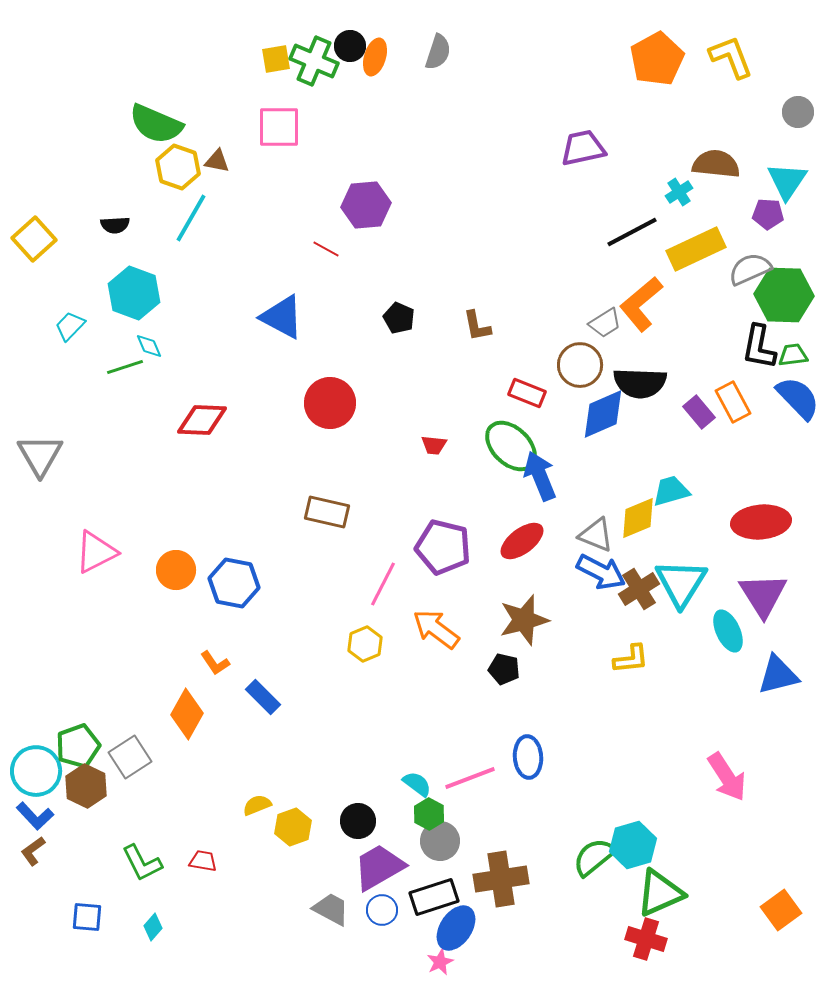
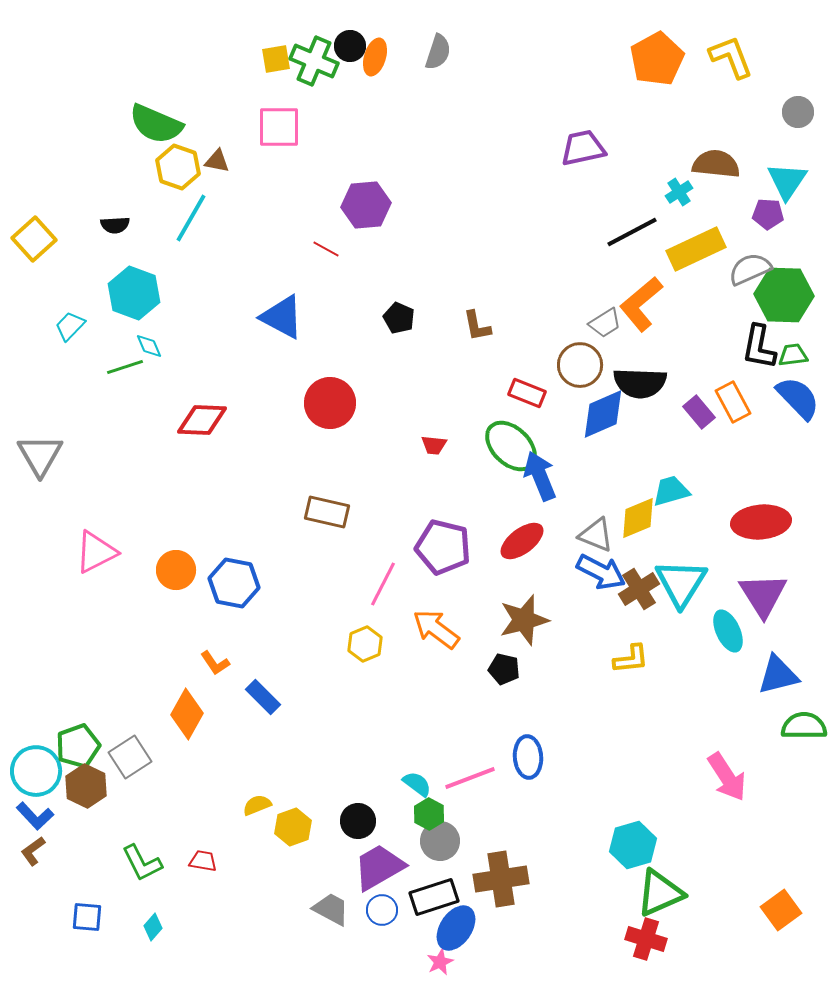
green semicircle at (594, 857): moved 210 px right, 131 px up; rotated 39 degrees clockwise
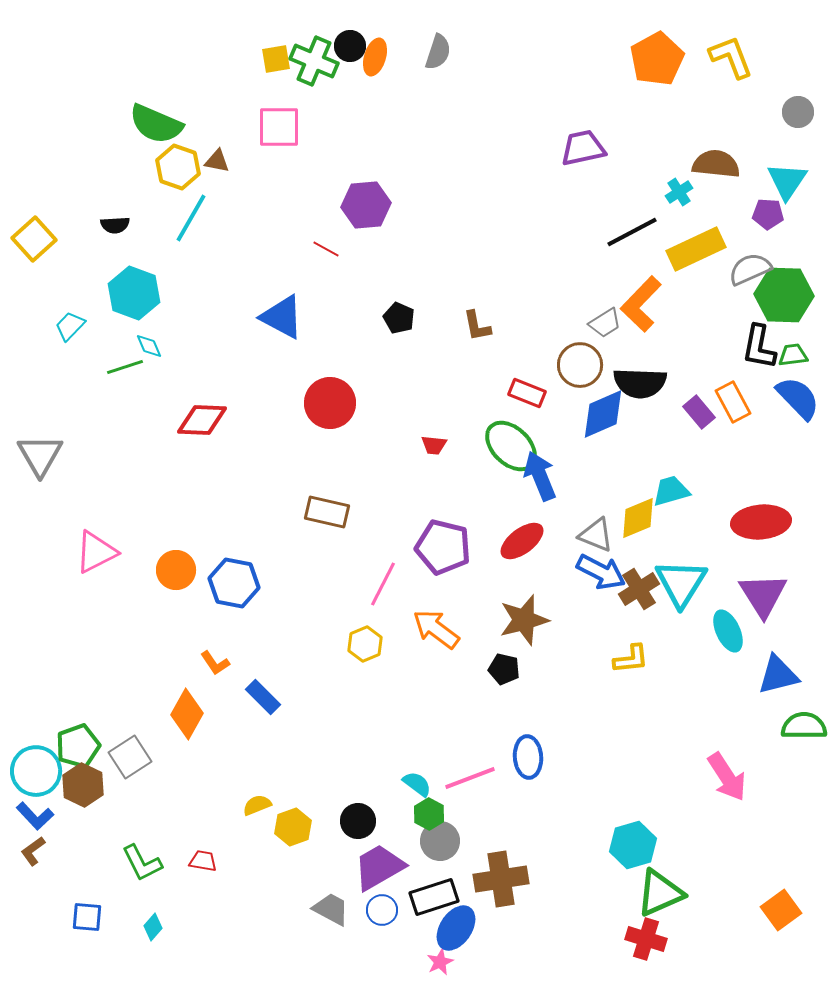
orange L-shape at (641, 304): rotated 6 degrees counterclockwise
brown hexagon at (86, 786): moved 3 px left, 1 px up
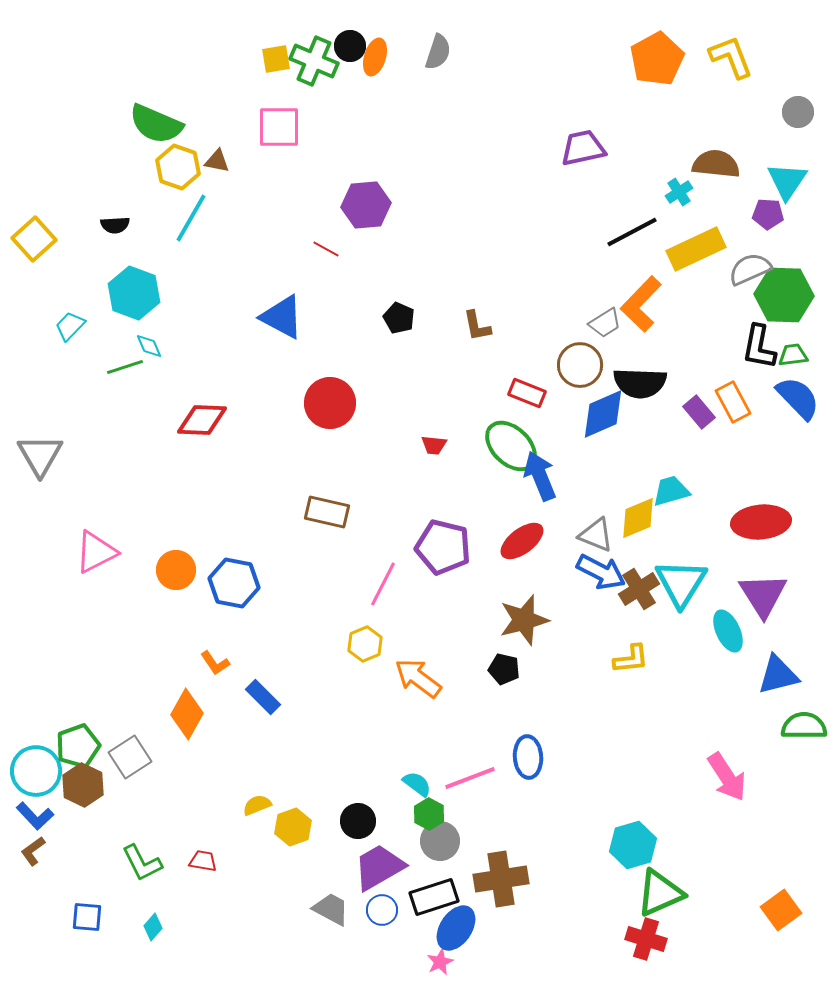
orange arrow at (436, 629): moved 18 px left, 49 px down
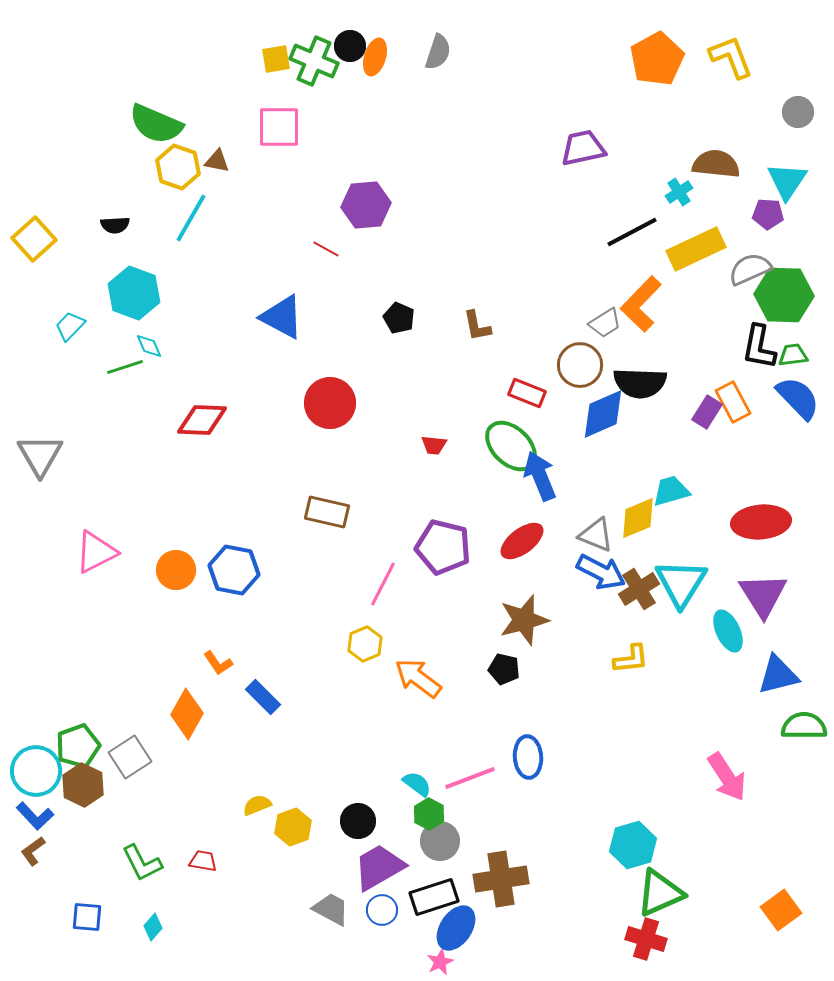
purple rectangle at (699, 412): moved 8 px right; rotated 72 degrees clockwise
blue hexagon at (234, 583): moved 13 px up
orange L-shape at (215, 663): moved 3 px right
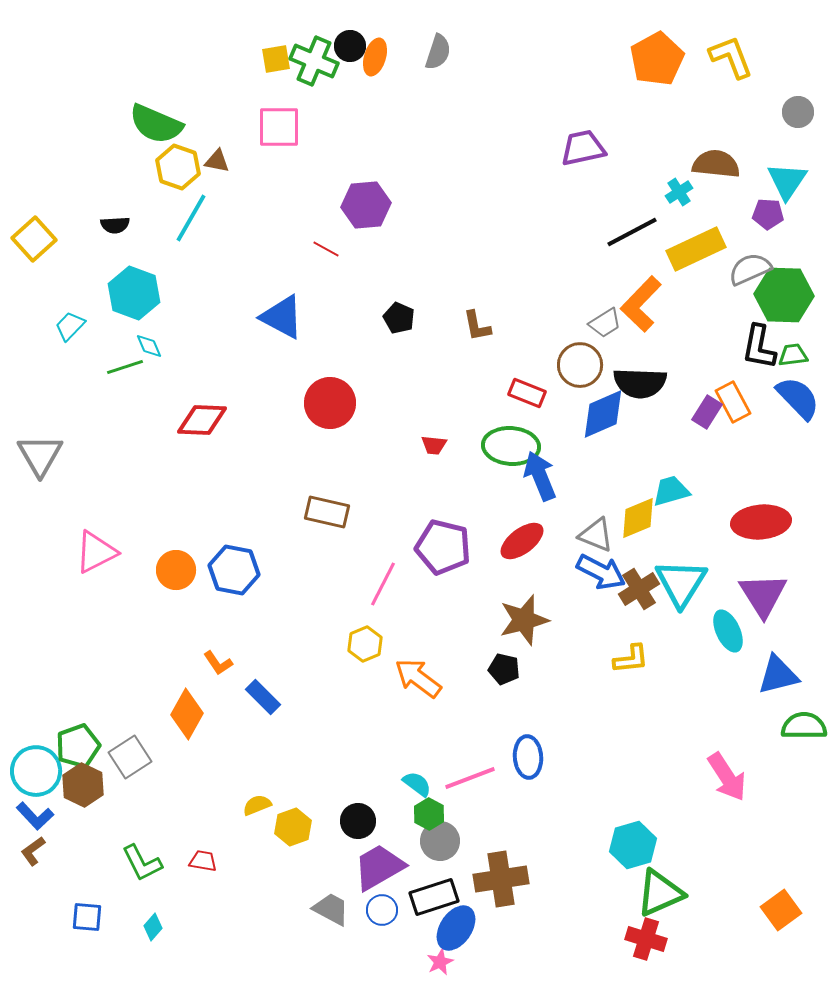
green ellipse at (511, 446): rotated 40 degrees counterclockwise
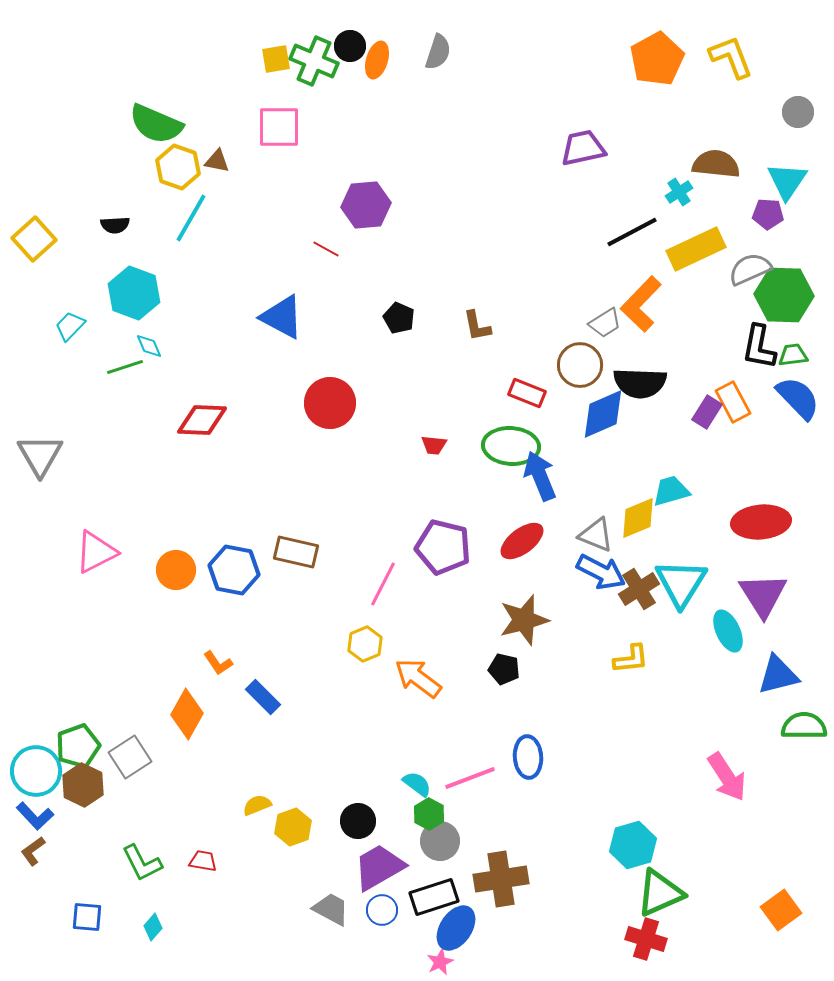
orange ellipse at (375, 57): moved 2 px right, 3 px down
brown rectangle at (327, 512): moved 31 px left, 40 px down
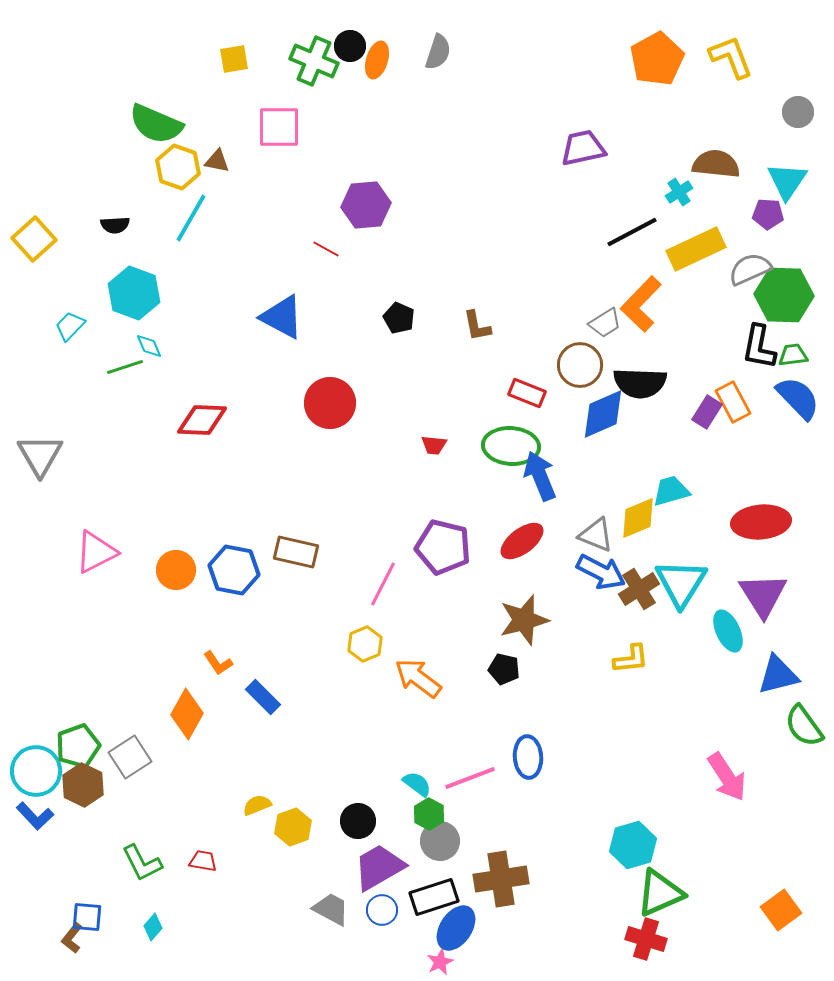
yellow square at (276, 59): moved 42 px left
green semicircle at (804, 726): rotated 126 degrees counterclockwise
brown L-shape at (33, 851): moved 39 px right, 87 px down; rotated 16 degrees counterclockwise
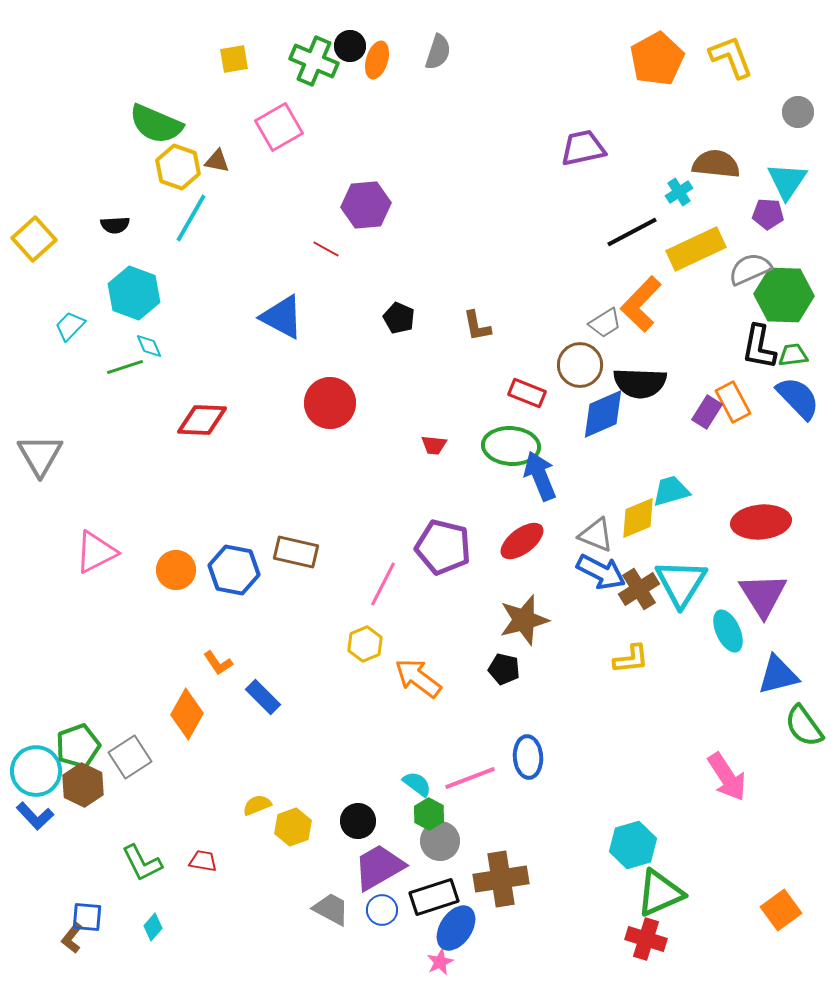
pink square at (279, 127): rotated 30 degrees counterclockwise
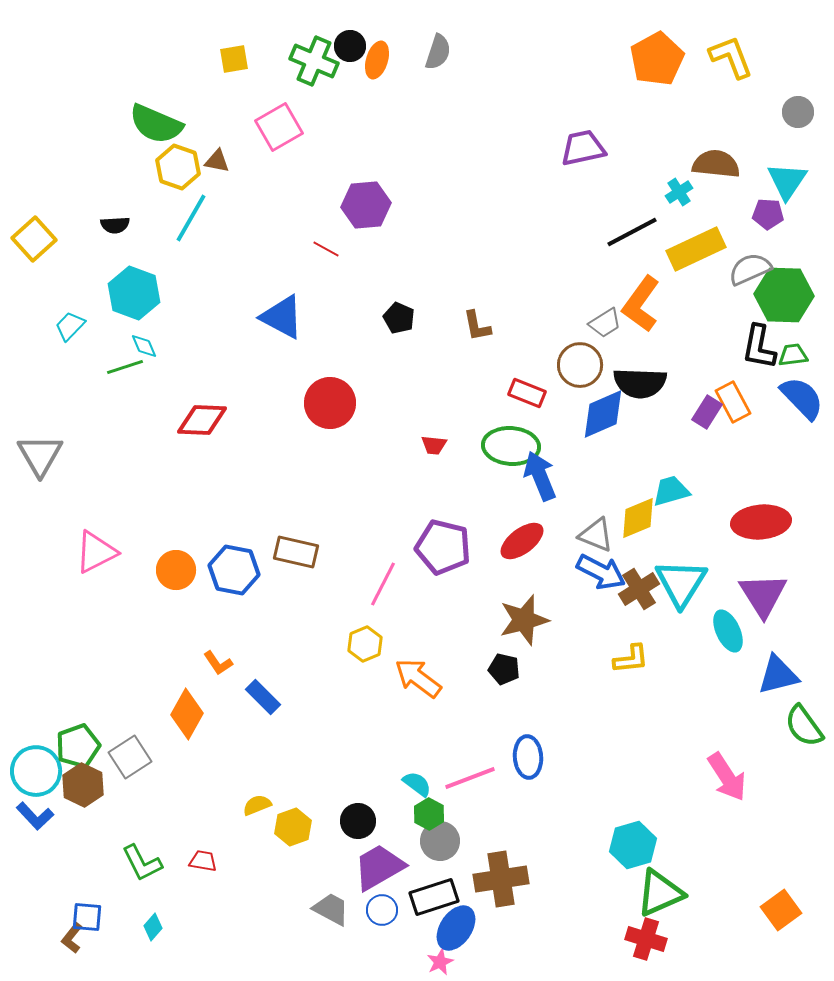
orange L-shape at (641, 304): rotated 8 degrees counterclockwise
cyan diamond at (149, 346): moved 5 px left
blue semicircle at (798, 398): moved 4 px right
